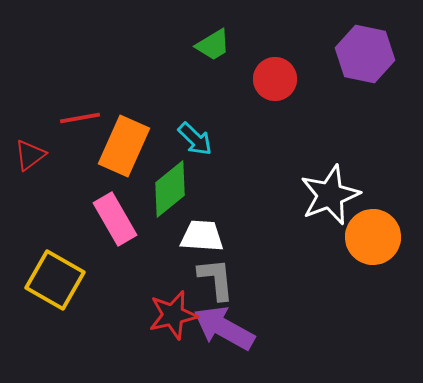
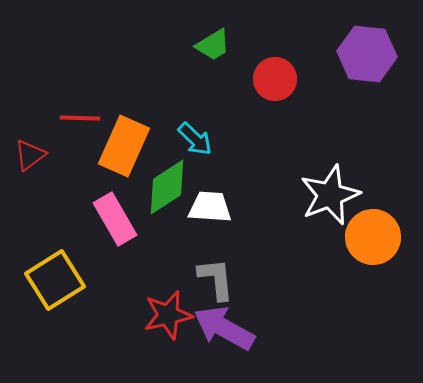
purple hexagon: moved 2 px right; rotated 6 degrees counterclockwise
red line: rotated 12 degrees clockwise
green diamond: moved 3 px left, 2 px up; rotated 6 degrees clockwise
white trapezoid: moved 8 px right, 29 px up
yellow square: rotated 28 degrees clockwise
red star: moved 5 px left
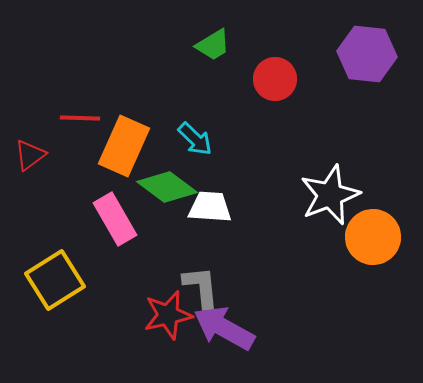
green diamond: rotated 70 degrees clockwise
gray L-shape: moved 15 px left, 8 px down
